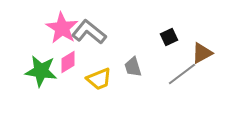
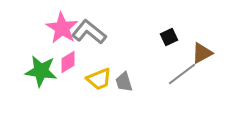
gray trapezoid: moved 9 px left, 15 px down
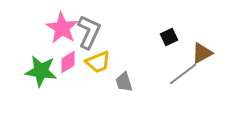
gray L-shape: rotated 76 degrees clockwise
gray line: moved 1 px right
yellow trapezoid: moved 1 px left, 17 px up
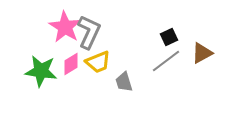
pink star: moved 3 px right, 1 px up
pink diamond: moved 3 px right, 2 px down
gray line: moved 17 px left, 13 px up
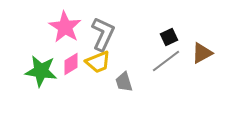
gray L-shape: moved 14 px right, 2 px down
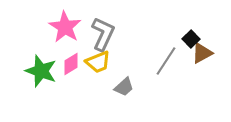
black square: moved 22 px right, 2 px down; rotated 18 degrees counterclockwise
gray line: rotated 20 degrees counterclockwise
green star: rotated 12 degrees clockwise
gray trapezoid: moved 5 px down; rotated 115 degrees counterclockwise
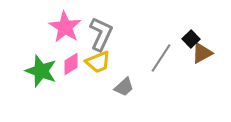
gray L-shape: moved 2 px left
gray line: moved 5 px left, 3 px up
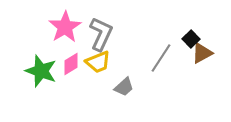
pink star: rotated 8 degrees clockwise
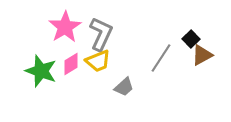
brown triangle: moved 2 px down
yellow trapezoid: moved 1 px up
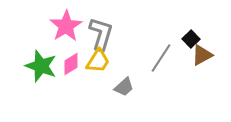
pink star: moved 1 px right, 1 px up
gray L-shape: rotated 8 degrees counterclockwise
yellow trapezoid: rotated 36 degrees counterclockwise
green star: moved 5 px up
